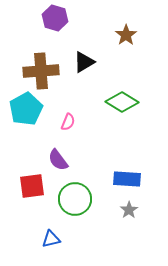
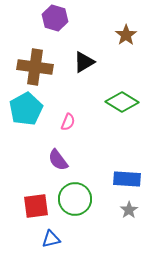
brown cross: moved 6 px left, 4 px up; rotated 12 degrees clockwise
red square: moved 4 px right, 20 px down
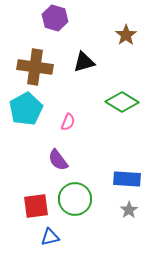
black triangle: rotated 15 degrees clockwise
blue triangle: moved 1 px left, 2 px up
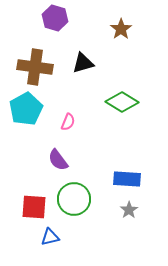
brown star: moved 5 px left, 6 px up
black triangle: moved 1 px left, 1 px down
green circle: moved 1 px left
red square: moved 2 px left, 1 px down; rotated 12 degrees clockwise
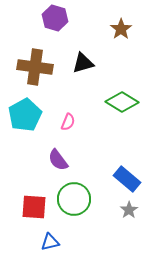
cyan pentagon: moved 1 px left, 6 px down
blue rectangle: rotated 36 degrees clockwise
blue triangle: moved 5 px down
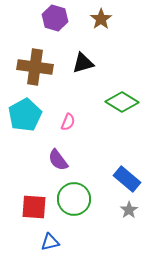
brown star: moved 20 px left, 10 px up
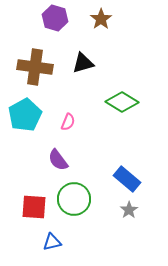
blue triangle: moved 2 px right
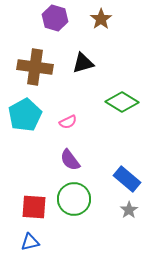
pink semicircle: rotated 42 degrees clockwise
purple semicircle: moved 12 px right
blue triangle: moved 22 px left
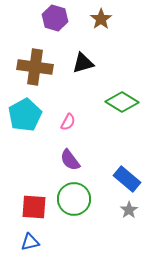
pink semicircle: rotated 36 degrees counterclockwise
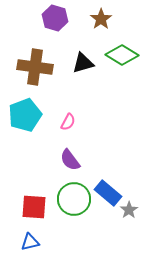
green diamond: moved 47 px up
cyan pentagon: rotated 8 degrees clockwise
blue rectangle: moved 19 px left, 14 px down
